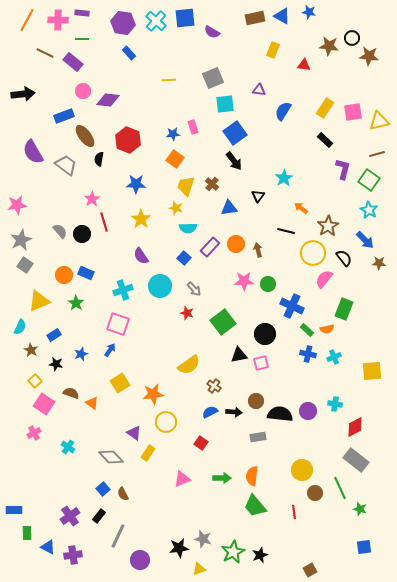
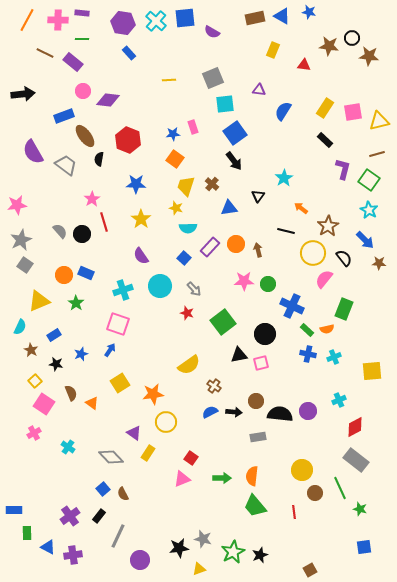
brown semicircle at (71, 393): rotated 49 degrees clockwise
cyan cross at (335, 404): moved 4 px right, 4 px up; rotated 32 degrees counterclockwise
red square at (201, 443): moved 10 px left, 15 px down
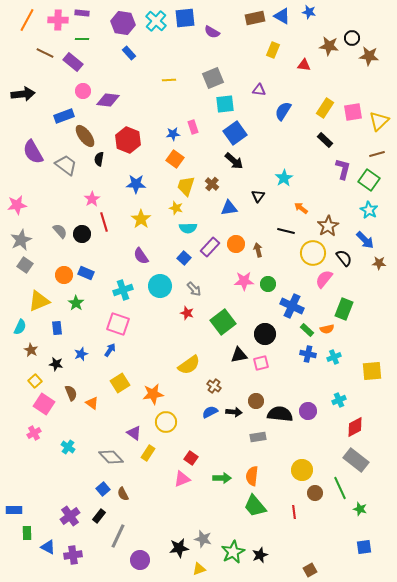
yellow triangle at (379, 121): rotated 30 degrees counterclockwise
black arrow at (234, 161): rotated 12 degrees counterclockwise
blue rectangle at (54, 335): moved 3 px right, 7 px up; rotated 64 degrees counterclockwise
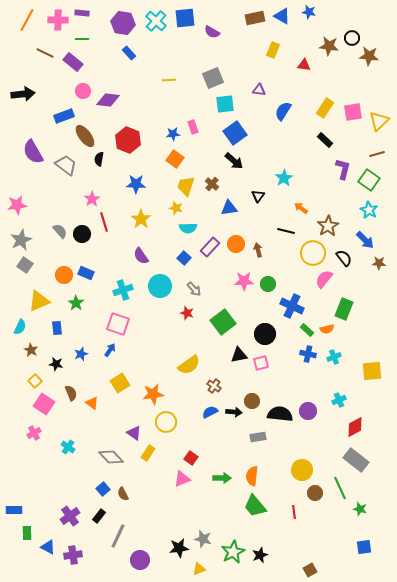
brown circle at (256, 401): moved 4 px left
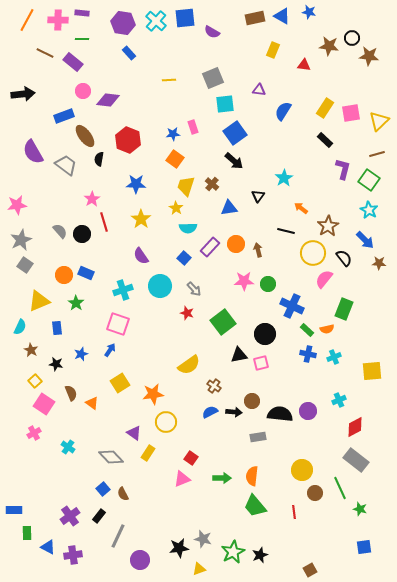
pink square at (353, 112): moved 2 px left, 1 px down
yellow star at (176, 208): rotated 16 degrees clockwise
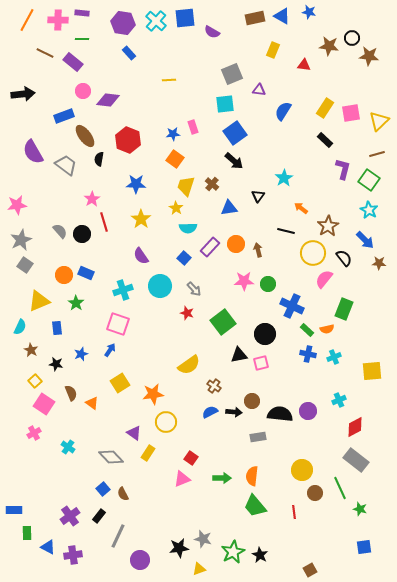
gray square at (213, 78): moved 19 px right, 4 px up
black star at (260, 555): rotated 21 degrees counterclockwise
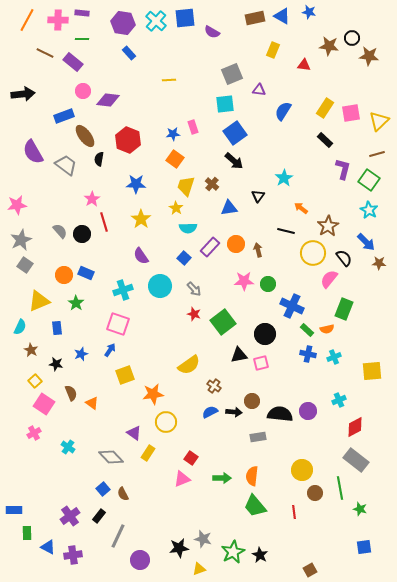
blue arrow at (365, 240): moved 1 px right, 2 px down
pink semicircle at (324, 279): moved 5 px right
red star at (187, 313): moved 7 px right, 1 px down
yellow square at (120, 383): moved 5 px right, 8 px up; rotated 12 degrees clockwise
green line at (340, 488): rotated 15 degrees clockwise
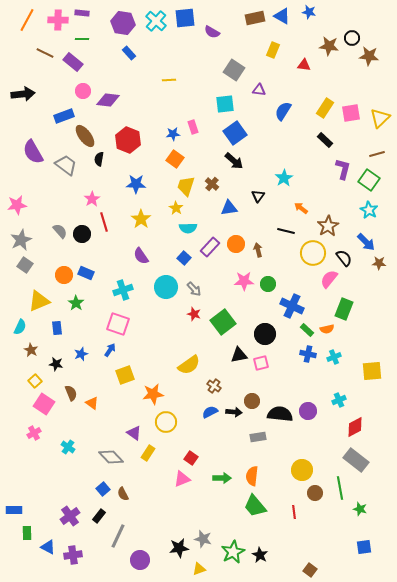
gray square at (232, 74): moved 2 px right, 4 px up; rotated 35 degrees counterclockwise
yellow triangle at (379, 121): moved 1 px right, 3 px up
cyan circle at (160, 286): moved 6 px right, 1 px down
brown square at (310, 570): rotated 24 degrees counterclockwise
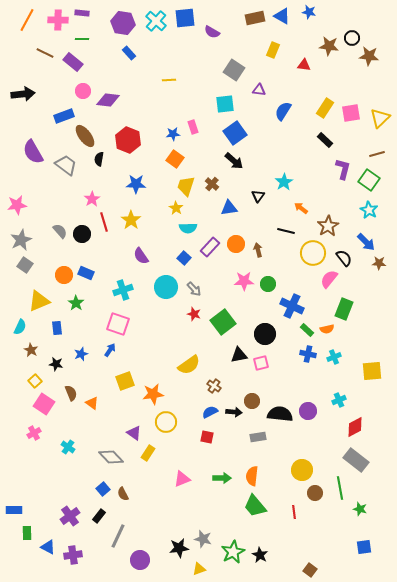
cyan star at (284, 178): moved 4 px down
yellow star at (141, 219): moved 10 px left, 1 px down
yellow square at (125, 375): moved 6 px down
red square at (191, 458): moved 16 px right, 21 px up; rotated 24 degrees counterclockwise
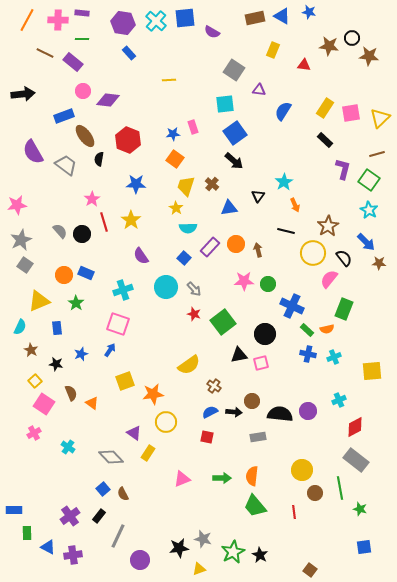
orange arrow at (301, 208): moved 6 px left, 3 px up; rotated 152 degrees counterclockwise
